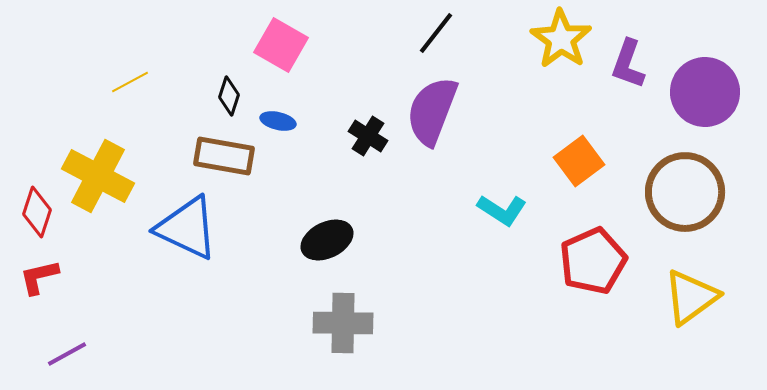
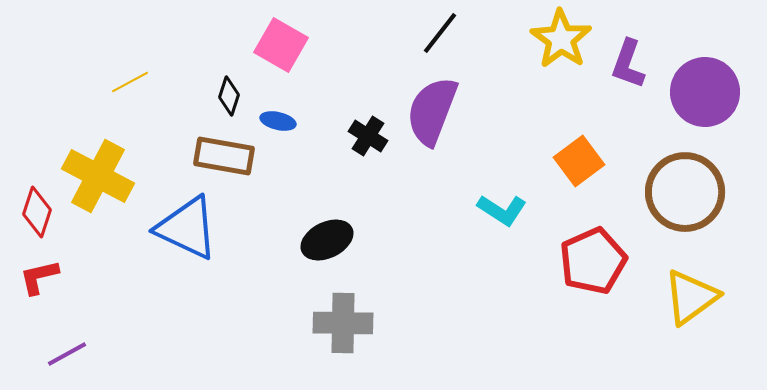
black line: moved 4 px right
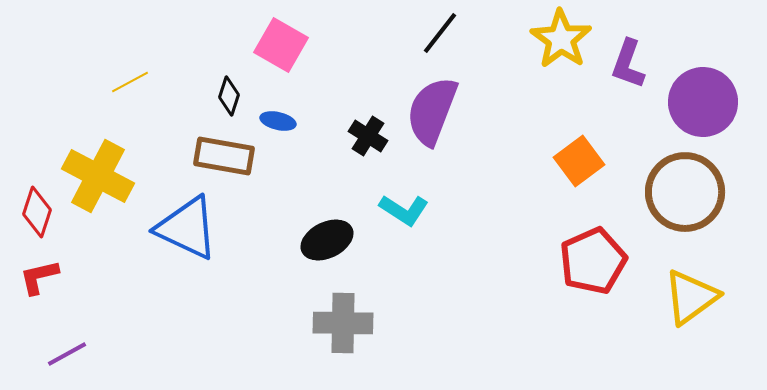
purple circle: moved 2 px left, 10 px down
cyan L-shape: moved 98 px left
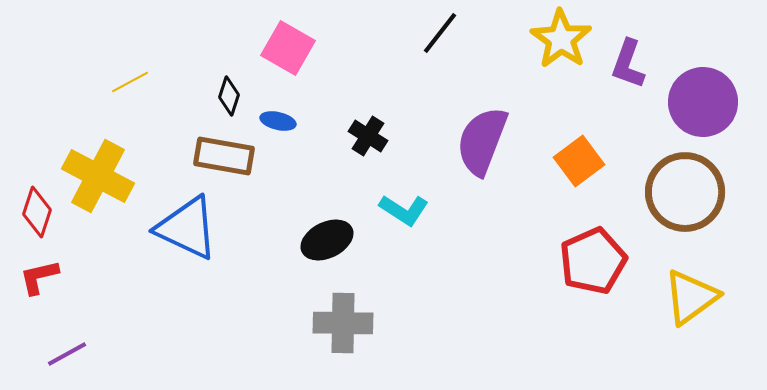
pink square: moved 7 px right, 3 px down
purple semicircle: moved 50 px right, 30 px down
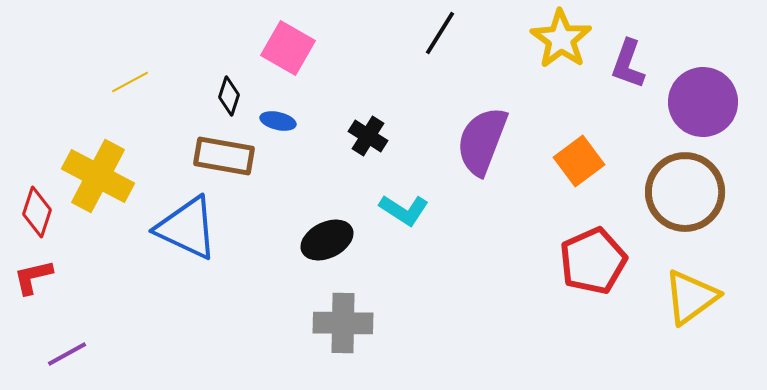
black line: rotated 6 degrees counterclockwise
red L-shape: moved 6 px left
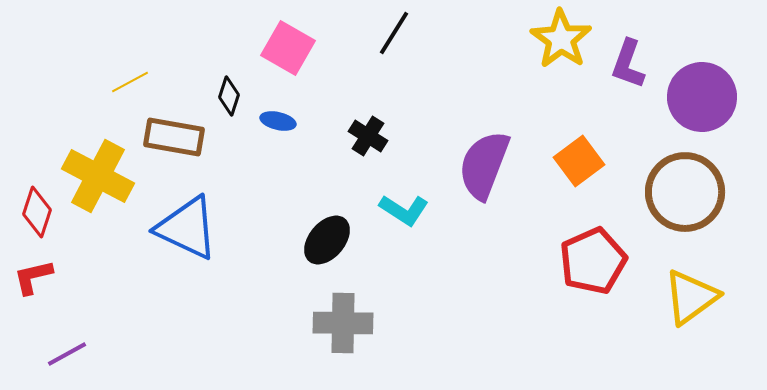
black line: moved 46 px left
purple circle: moved 1 px left, 5 px up
purple semicircle: moved 2 px right, 24 px down
brown rectangle: moved 50 px left, 19 px up
black ellipse: rotated 24 degrees counterclockwise
